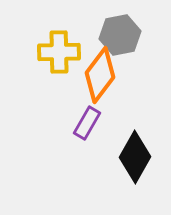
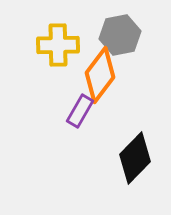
yellow cross: moved 1 px left, 7 px up
purple rectangle: moved 7 px left, 12 px up
black diamond: moved 1 px down; rotated 15 degrees clockwise
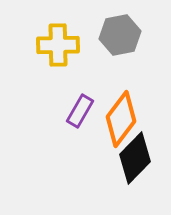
orange diamond: moved 21 px right, 44 px down
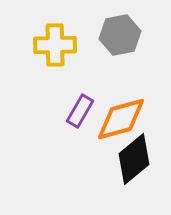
yellow cross: moved 3 px left
orange diamond: rotated 38 degrees clockwise
black diamond: moved 1 px left, 1 px down; rotated 6 degrees clockwise
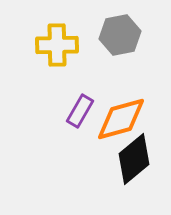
yellow cross: moved 2 px right
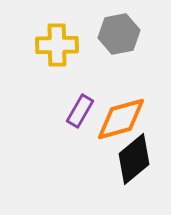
gray hexagon: moved 1 px left, 1 px up
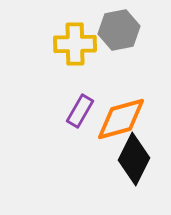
gray hexagon: moved 4 px up
yellow cross: moved 18 px right, 1 px up
black diamond: rotated 24 degrees counterclockwise
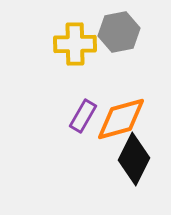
gray hexagon: moved 2 px down
purple rectangle: moved 3 px right, 5 px down
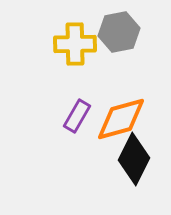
purple rectangle: moved 6 px left
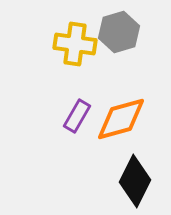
gray hexagon: rotated 6 degrees counterclockwise
yellow cross: rotated 9 degrees clockwise
black diamond: moved 1 px right, 22 px down
